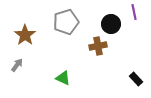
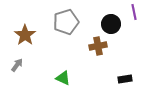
black rectangle: moved 11 px left; rotated 56 degrees counterclockwise
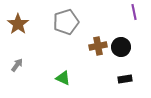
black circle: moved 10 px right, 23 px down
brown star: moved 7 px left, 11 px up
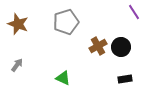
purple line: rotated 21 degrees counterclockwise
brown star: rotated 15 degrees counterclockwise
brown cross: rotated 18 degrees counterclockwise
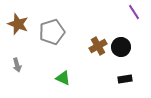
gray pentagon: moved 14 px left, 10 px down
gray arrow: rotated 128 degrees clockwise
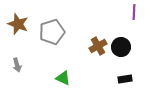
purple line: rotated 35 degrees clockwise
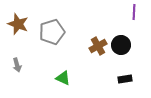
black circle: moved 2 px up
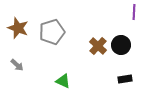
brown star: moved 4 px down
brown cross: rotated 18 degrees counterclockwise
gray arrow: rotated 32 degrees counterclockwise
green triangle: moved 3 px down
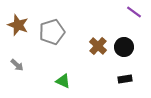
purple line: rotated 56 degrees counterclockwise
brown star: moved 3 px up
black circle: moved 3 px right, 2 px down
